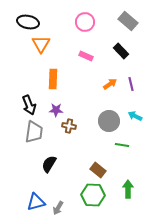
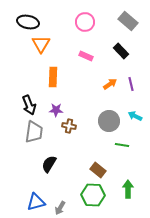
orange rectangle: moved 2 px up
gray arrow: moved 2 px right
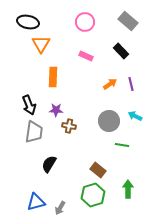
green hexagon: rotated 20 degrees counterclockwise
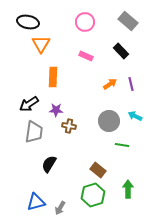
black arrow: moved 1 px up; rotated 78 degrees clockwise
